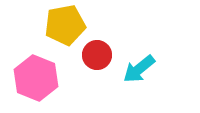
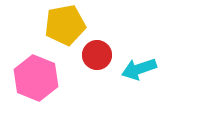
cyan arrow: rotated 20 degrees clockwise
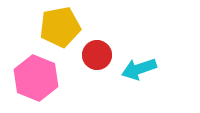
yellow pentagon: moved 5 px left, 2 px down
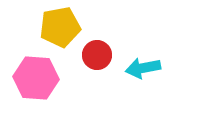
cyan arrow: moved 4 px right, 1 px up; rotated 8 degrees clockwise
pink hexagon: rotated 18 degrees counterclockwise
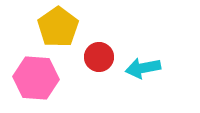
yellow pentagon: moved 2 px left; rotated 24 degrees counterclockwise
red circle: moved 2 px right, 2 px down
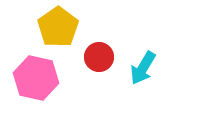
cyan arrow: rotated 48 degrees counterclockwise
pink hexagon: rotated 9 degrees clockwise
